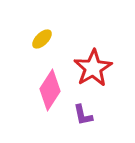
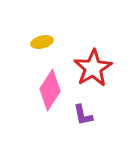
yellow ellipse: moved 3 px down; rotated 30 degrees clockwise
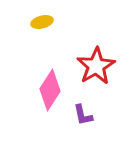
yellow ellipse: moved 20 px up
red star: moved 3 px right, 2 px up
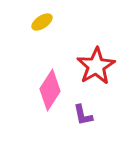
yellow ellipse: rotated 20 degrees counterclockwise
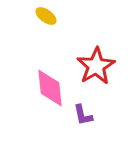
yellow ellipse: moved 4 px right, 6 px up; rotated 70 degrees clockwise
pink diamond: moved 2 px up; rotated 39 degrees counterclockwise
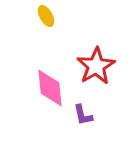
yellow ellipse: rotated 25 degrees clockwise
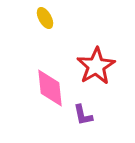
yellow ellipse: moved 1 px left, 2 px down
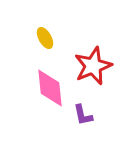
yellow ellipse: moved 20 px down
red star: moved 3 px left; rotated 9 degrees clockwise
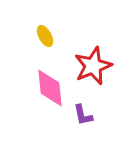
yellow ellipse: moved 2 px up
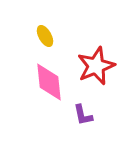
red star: moved 3 px right
pink diamond: moved 1 px left, 6 px up
